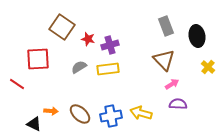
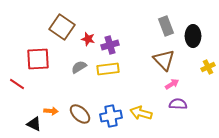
black ellipse: moved 4 px left; rotated 10 degrees clockwise
yellow cross: rotated 24 degrees clockwise
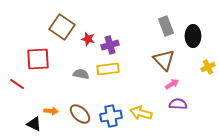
gray semicircle: moved 2 px right, 7 px down; rotated 42 degrees clockwise
